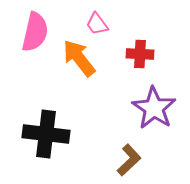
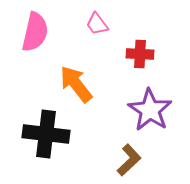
orange arrow: moved 3 px left, 26 px down
purple star: moved 4 px left, 2 px down
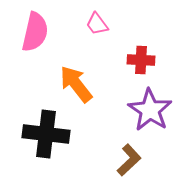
red cross: moved 1 px right, 6 px down
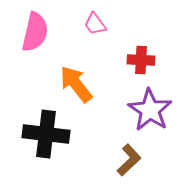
pink trapezoid: moved 2 px left
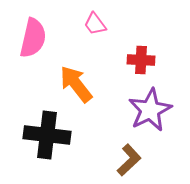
pink semicircle: moved 2 px left, 6 px down
purple star: rotated 12 degrees clockwise
black cross: moved 1 px right, 1 px down
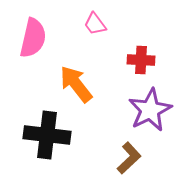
brown L-shape: moved 2 px up
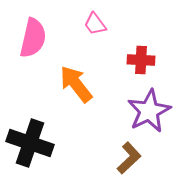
purple star: moved 1 px left, 1 px down
black cross: moved 17 px left, 8 px down; rotated 12 degrees clockwise
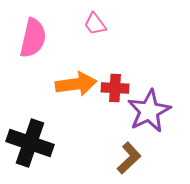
red cross: moved 26 px left, 28 px down
orange arrow: rotated 120 degrees clockwise
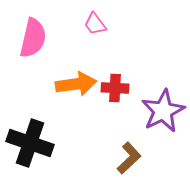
purple star: moved 14 px right
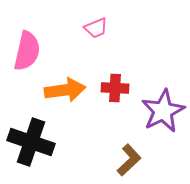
pink trapezoid: moved 1 px right, 4 px down; rotated 75 degrees counterclockwise
pink semicircle: moved 6 px left, 13 px down
orange arrow: moved 11 px left, 6 px down
black cross: moved 1 px right, 1 px up
brown L-shape: moved 2 px down
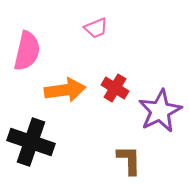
red cross: rotated 28 degrees clockwise
purple star: moved 3 px left
brown L-shape: rotated 48 degrees counterclockwise
